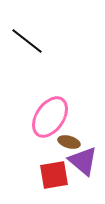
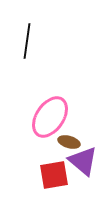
black line: rotated 60 degrees clockwise
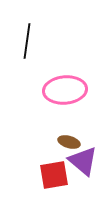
pink ellipse: moved 15 px right, 27 px up; rotated 51 degrees clockwise
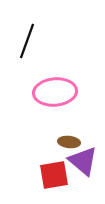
black line: rotated 12 degrees clockwise
pink ellipse: moved 10 px left, 2 px down
brown ellipse: rotated 10 degrees counterclockwise
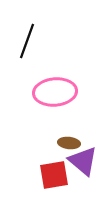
brown ellipse: moved 1 px down
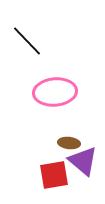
black line: rotated 64 degrees counterclockwise
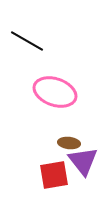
black line: rotated 16 degrees counterclockwise
pink ellipse: rotated 24 degrees clockwise
purple triangle: rotated 12 degrees clockwise
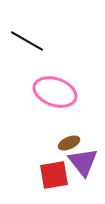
brown ellipse: rotated 30 degrees counterclockwise
purple triangle: moved 1 px down
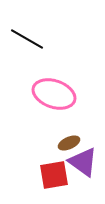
black line: moved 2 px up
pink ellipse: moved 1 px left, 2 px down
purple triangle: rotated 16 degrees counterclockwise
